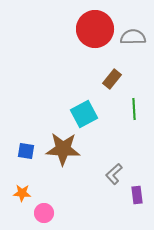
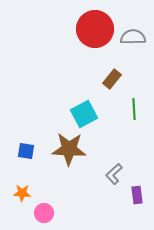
brown star: moved 6 px right
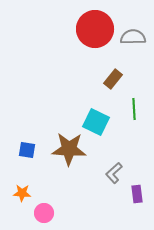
brown rectangle: moved 1 px right
cyan square: moved 12 px right, 8 px down; rotated 36 degrees counterclockwise
blue square: moved 1 px right, 1 px up
gray L-shape: moved 1 px up
purple rectangle: moved 1 px up
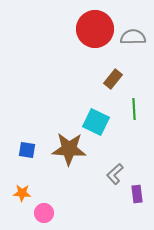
gray L-shape: moved 1 px right, 1 px down
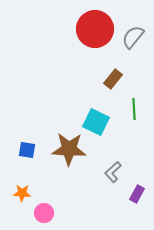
gray semicircle: rotated 50 degrees counterclockwise
gray L-shape: moved 2 px left, 2 px up
purple rectangle: rotated 36 degrees clockwise
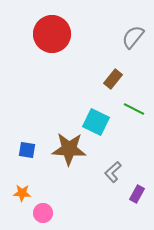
red circle: moved 43 px left, 5 px down
green line: rotated 60 degrees counterclockwise
pink circle: moved 1 px left
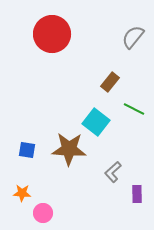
brown rectangle: moved 3 px left, 3 px down
cyan square: rotated 12 degrees clockwise
purple rectangle: rotated 30 degrees counterclockwise
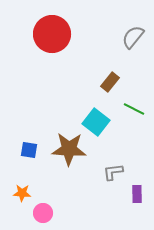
blue square: moved 2 px right
gray L-shape: rotated 35 degrees clockwise
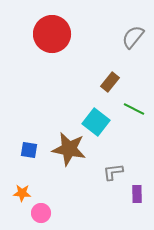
brown star: rotated 8 degrees clockwise
pink circle: moved 2 px left
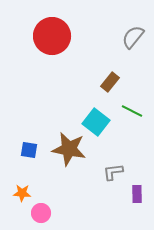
red circle: moved 2 px down
green line: moved 2 px left, 2 px down
